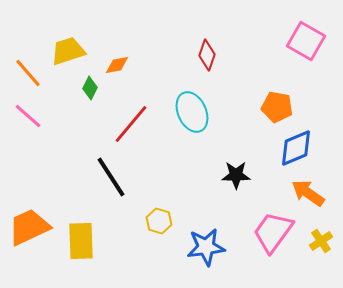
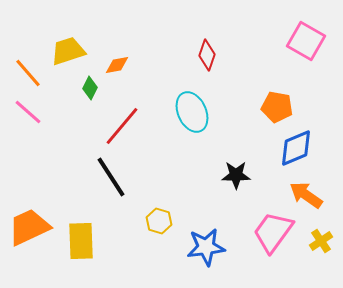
pink line: moved 4 px up
red line: moved 9 px left, 2 px down
orange arrow: moved 2 px left, 2 px down
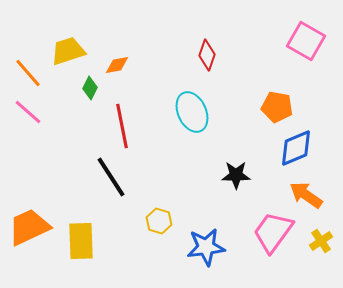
red line: rotated 51 degrees counterclockwise
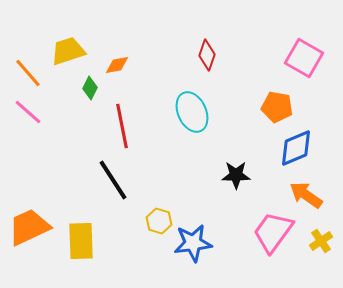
pink square: moved 2 px left, 17 px down
black line: moved 2 px right, 3 px down
blue star: moved 13 px left, 4 px up
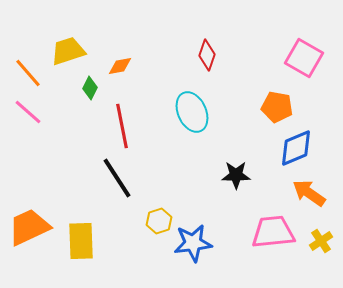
orange diamond: moved 3 px right, 1 px down
black line: moved 4 px right, 2 px up
orange arrow: moved 3 px right, 2 px up
yellow hexagon: rotated 25 degrees clockwise
pink trapezoid: rotated 48 degrees clockwise
